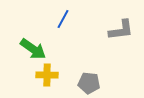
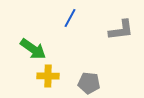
blue line: moved 7 px right, 1 px up
yellow cross: moved 1 px right, 1 px down
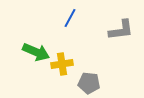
green arrow: moved 3 px right, 3 px down; rotated 12 degrees counterclockwise
yellow cross: moved 14 px right, 12 px up; rotated 10 degrees counterclockwise
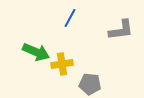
gray pentagon: moved 1 px right, 1 px down
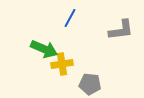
green arrow: moved 8 px right, 3 px up
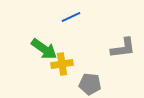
blue line: moved 1 px right, 1 px up; rotated 36 degrees clockwise
gray L-shape: moved 2 px right, 18 px down
green arrow: rotated 12 degrees clockwise
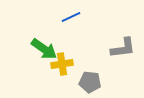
gray pentagon: moved 2 px up
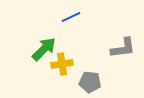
green arrow: rotated 80 degrees counterclockwise
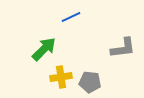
yellow cross: moved 1 px left, 13 px down
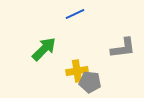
blue line: moved 4 px right, 3 px up
yellow cross: moved 16 px right, 6 px up
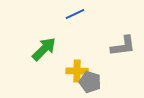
gray L-shape: moved 2 px up
yellow cross: rotated 10 degrees clockwise
gray pentagon: rotated 10 degrees clockwise
